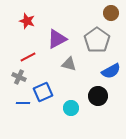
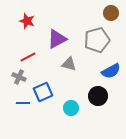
gray pentagon: rotated 20 degrees clockwise
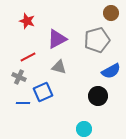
gray triangle: moved 10 px left, 3 px down
cyan circle: moved 13 px right, 21 px down
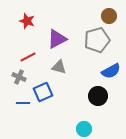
brown circle: moved 2 px left, 3 px down
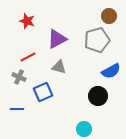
blue line: moved 6 px left, 6 px down
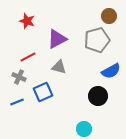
blue line: moved 7 px up; rotated 24 degrees counterclockwise
